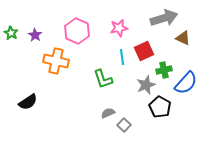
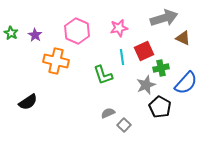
green cross: moved 3 px left, 2 px up
green L-shape: moved 4 px up
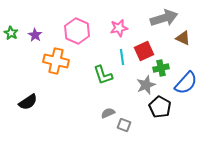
gray square: rotated 24 degrees counterclockwise
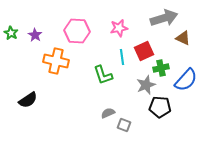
pink hexagon: rotated 20 degrees counterclockwise
blue semicircle: moved 3 px up
black semicircle: moved 2 px up
black pentagon: rotated 25 degrees counterclockwise
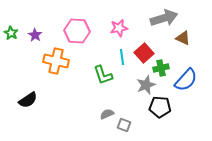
red square: moved 2 px down; rotated 18 degrees counterclockwise
gray semicircle: moved 1 px left, 1 px down
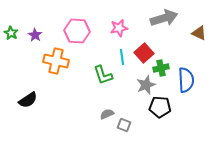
brown triangle: moved 16 px right, 5 px up
blue semicircle: rotated 45 degrees counterclockwise
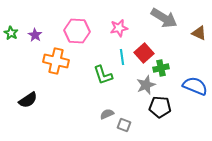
gray arrow: rotated 48 degrees clockwise
blue semicircle: moved 9 px right, 6 px down; rotated 65 degrees counterclockwise
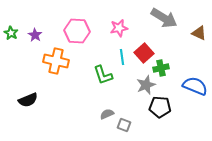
black semicircle: rotated 12 degrees clockwise
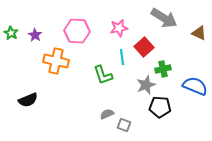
red square: moved 6 px up
green cross: moved 2 px right, 1 px down
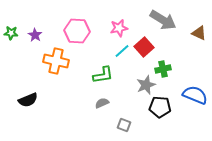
gray arrow: moved 1 px left, 2 px down
green star: rotated 24 degrees counterclockwise
cyan line: moved 6 px up; rotated 56 degrees clockwise
green L-shape: rotated 80 degrees counterclockwise
blue semicircle: moved 9 px down
gray semicircle: moved 5 px left, 11 px up
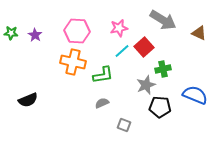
orange cross: moved 17 px right, 1 px down
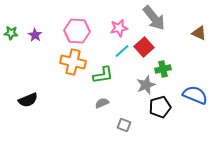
gray arrow: moved 9 px left, 2 px up; rotated 20 degrees clockwise
black pentagon: rotated 20 degrees counterclockwise
